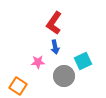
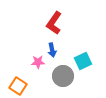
blue arrow: moved 3 px left, 3 px down
gray circle: moved 1 px left
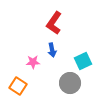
pink star: moved 5 px left
gray circle: moved 7 px right, 7 px down
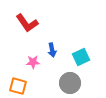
red L-shape: moved 27 px left; rotated 70 degrees counterclockwise
cyan square: moved 2 px left, 4 px up
orange square: rotated 18 degrees counterclockwise
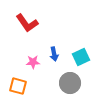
blue arrow: moved 2 px right, 4 px down
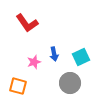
pink star: moved 1 px right; rotated 16 degrees counterclockwise
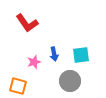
cyan square: moved 2 px up; rotated 18 degrees clockwise
gray circle: moved 2 px up
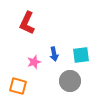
red L-shape: rotated 60 degrees clockwise
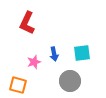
cyan square: moved 1 px right, 2 px up
orange square: moved 1 px up
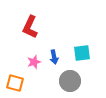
red L-shape: moved 3 px right, 4 px down
blue arrow: moved 3 px down
orange square: moved 3 px left, 2 px up
